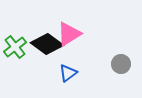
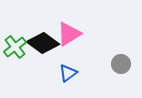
black diamond: moved 4 px left, 1 px up
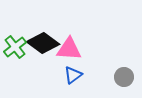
pink triangle: moved 15 px down; rotated 36 degrees clockwise
gray circle: moved 3 px right, 13 px down
blue triangle: moved 5 px right, 2 px down
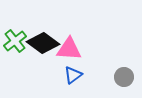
green cross: moved 6 px up
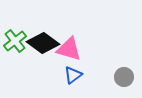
pink triangle: rotated 12 degrees clockwise
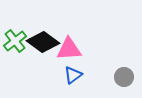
black diamond: moved 1 px up
pink triangle: rotated 20 degrees counterclockwise
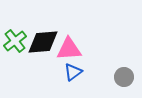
black diamond: rotated 40 degrees counterclockwise
blue triangle: moved 3 px up
